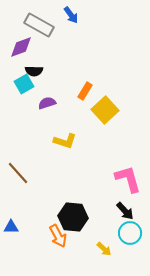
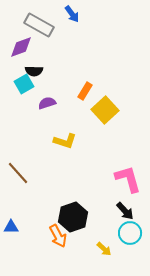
blue arrow: moved 1 px right, 1 px up
black hexagon: rotated 24 degrees counterclockwise
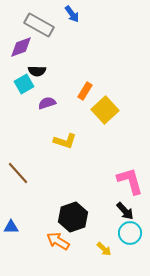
black semicircle: moved 3 px right
pink L-shape: moved 2 px right, 2 px down
orange arrow: moved 5 px down; rotated 150 degrees clockwise
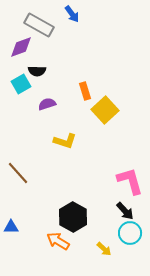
cyan square: moved 3 px left
orange rectangle: rotated 48 degrees counterclockwise
purple semicircle: moved 1 px down
black hexagon: rotated 12 degrees counterclockwise
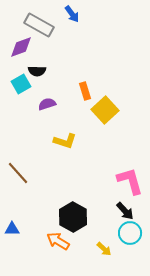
blue triangle: moved 1 px right, 2 px down
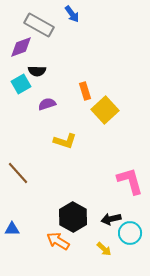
black arrow: moved 14 px left, 8 px down; rotated 120 degrees clockwise
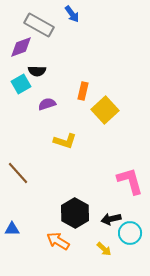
orange rectangle: moved 2 px left; rotated 30 degrees clockwise
black hexagon: moved 2 px right, 4 px up
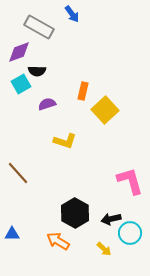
gray rectangle: moved 2 px down
purple diamond: moved 2 px left, 5 px down
blue triangle: moved 5 px down
